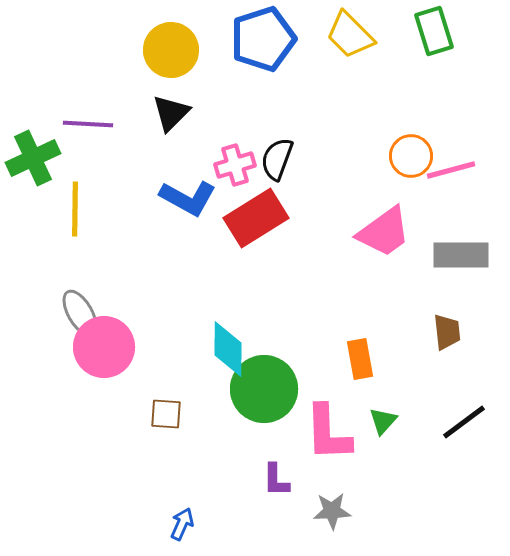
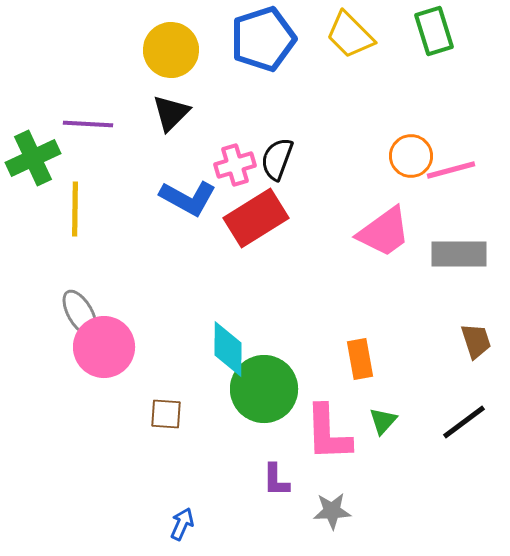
gray rectangle: moved 2 px left, 1 px up
brown trapezoid: moved 29 px right, 9 px down; rotated 12 degrees counterclockwise
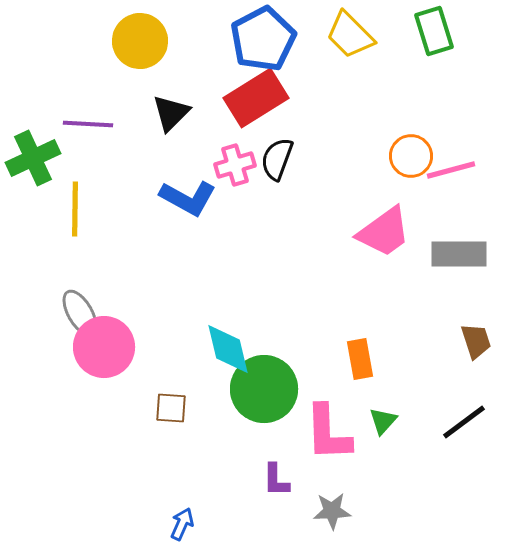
blue pentagon: rotated 10 degrees counterclockwise
yellow circle: moved 31 px left, 9 px up
red rectangle: moved 120 px up
cyan diamond: rotated 14 degrees counterclockwise
brown square: moved 5 px right, 6 px up
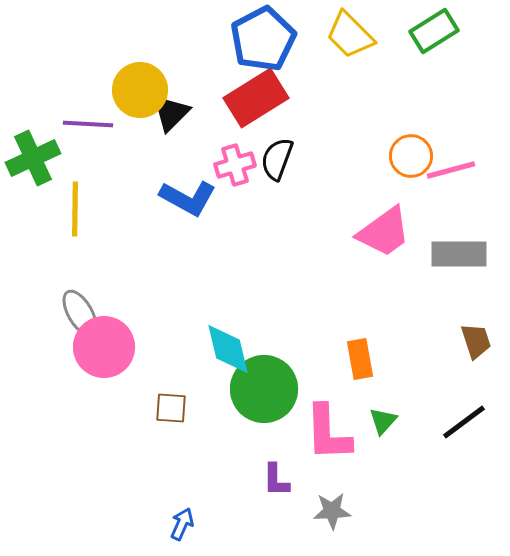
green rectangle: rotated 75 degrees clockwise
yellow circle: moved 49 px down
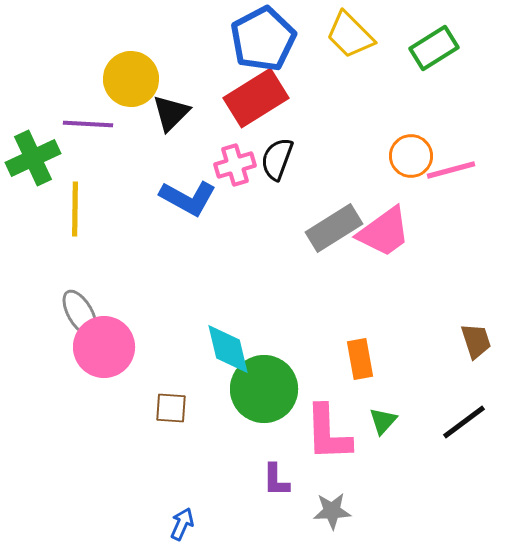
green rectangle: moved 17 px down
yellow circle: moved 9 px left, 11 px up
gray rectangle: moved 125 px left, 26 px up; rotated 32 degrees counterclockwise
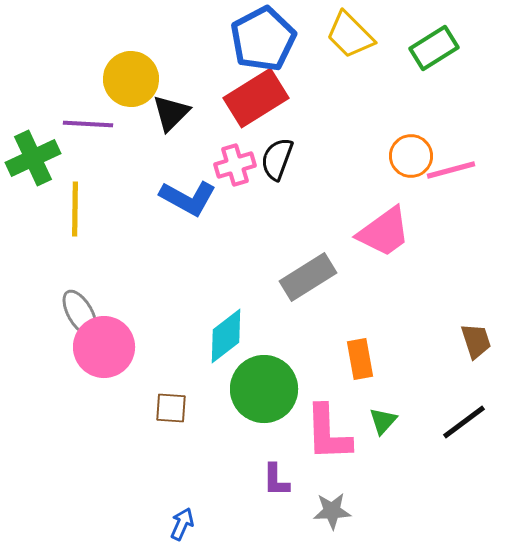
gray rectangle: moved 26 px left, 49 px down
cyan diamond: moved 2 px left, 13 px up; rotated 66 degrees clockwise
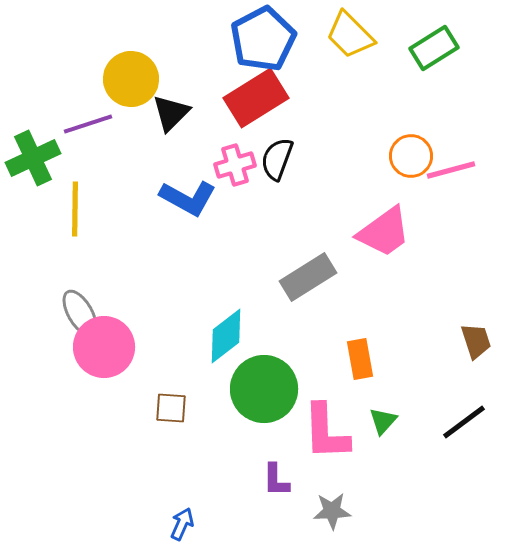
purple line: rotated 21 degrees counterclockwise
pink L-shape: moved 2 px left, 1 px up
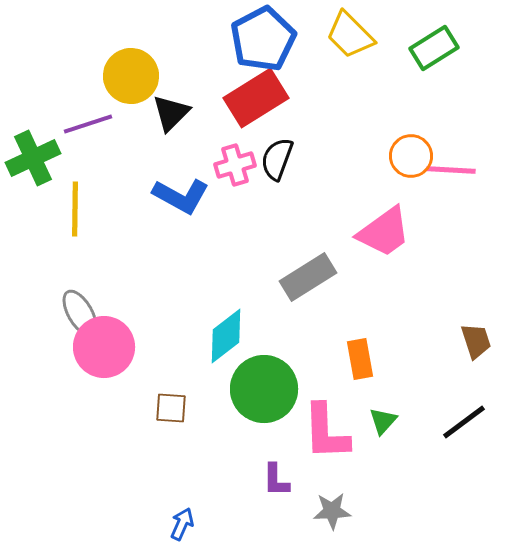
yellow circle: moved 3 px up
pink line: rotated 18 degrees clockwise
blue L-shape: moved 7 px left, 2 px up
